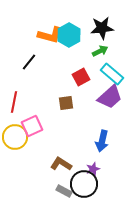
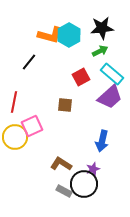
brown square: moved 1 px left, 2 px down; rotated 14 degrees clockwise
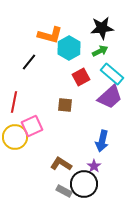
cyan hexagon: moved 13 px down
purple star: moved 1 px right, 3 px up; rotated 16 degrees counterclockwise
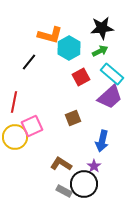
brown square: moved 8 px right, 13 px down; rotated 28 degrees counterclockwise
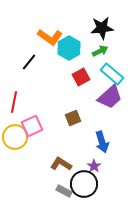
orange L-shape: moved 2 px down; rotated 20 degrees clockwise
blue arrow: moved 1 px down; rotated 30 degrees counterclockwise
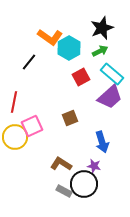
black star: rotated 15 degrees counterclockwise
brown square: moved 3 px left
purple star: rotated 24 degrees counterclockwise
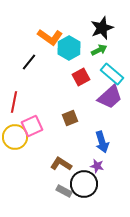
green arrow: moved 1 px left, 1 px up
purple star: moved 3 px right
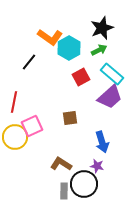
brown square: rotated 14 degrees clockwise
gray rectangle: rotated 63 degrees clockwise
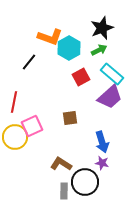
orange L-shape: rotated 15 degrees counterclockwise
purple star: moved 5 px right, 3 px up
black circle: moved 1 px right, 2 px up
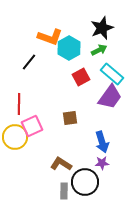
purple trapezoid: rotated 12 degrees counterclockwise
red line: moved 5 px right, 2 px down; rotated 10 degrees counterclockwise
purple star: rotated 16 degrees counterclockwise
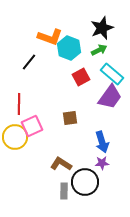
cyan hexagon: rotated 10 degrees counterclockwise
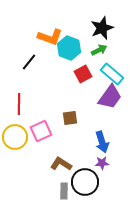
red square: moved 2 px right, 3 px up
pink square: moved 9 px right, 5 px down
